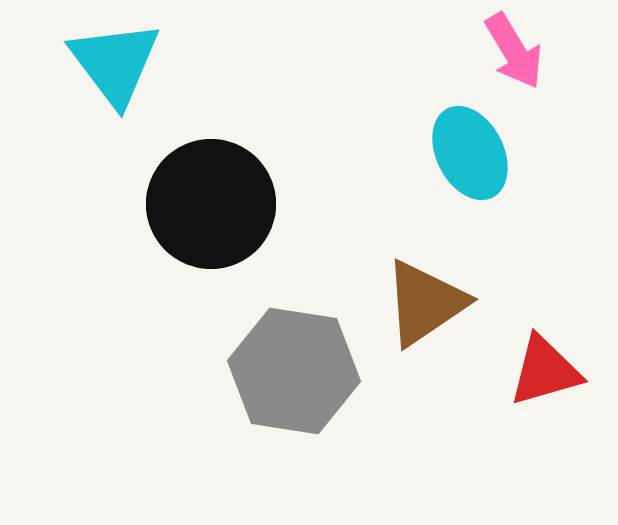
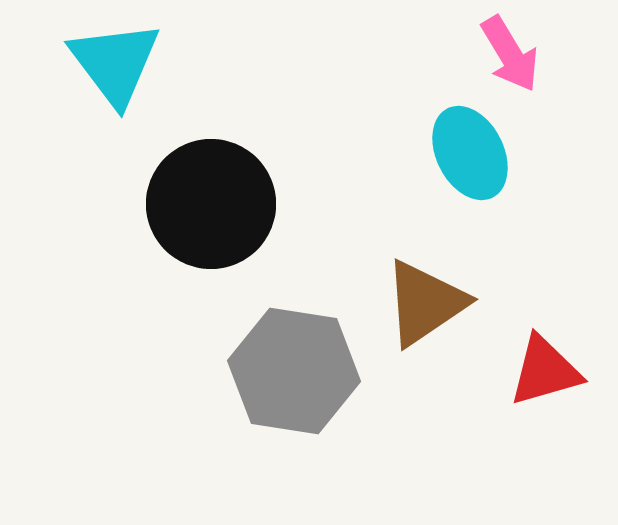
pink arrow: moved 4 px left, 3 px down
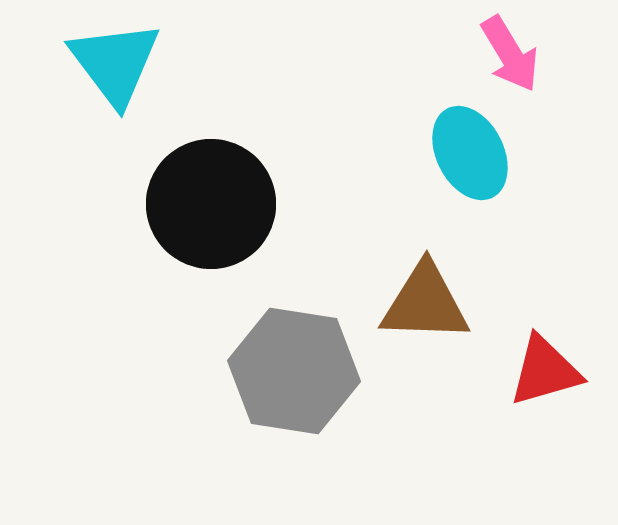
brown triangle: rotated 36 degrees clockwise
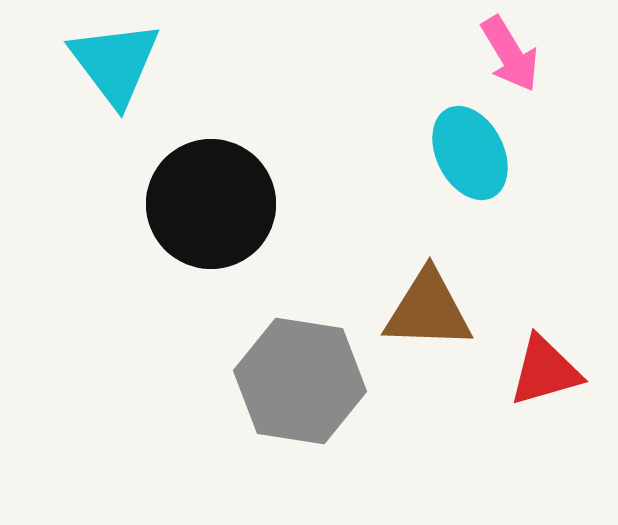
brown triangle: moved 3 px right, 7 px down
gray hexagon: moved 6 px right, 10 px down
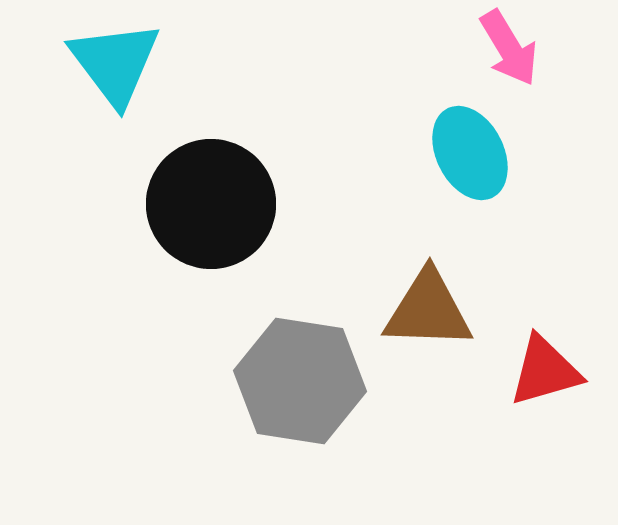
pink arrow: moved 1 px left, 6 px up
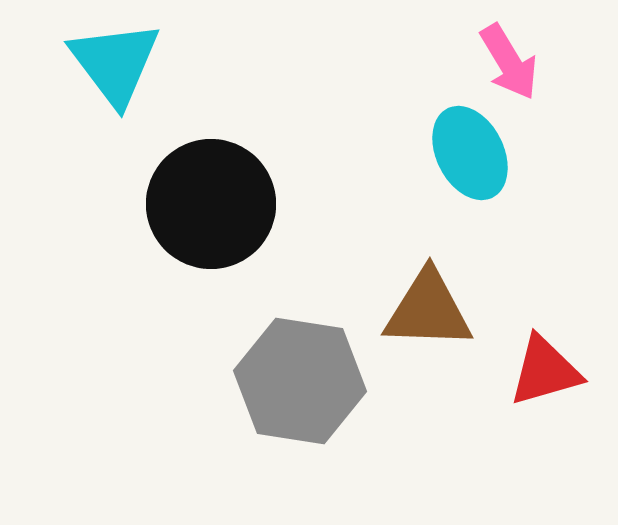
pink arrow: moved 14 px down
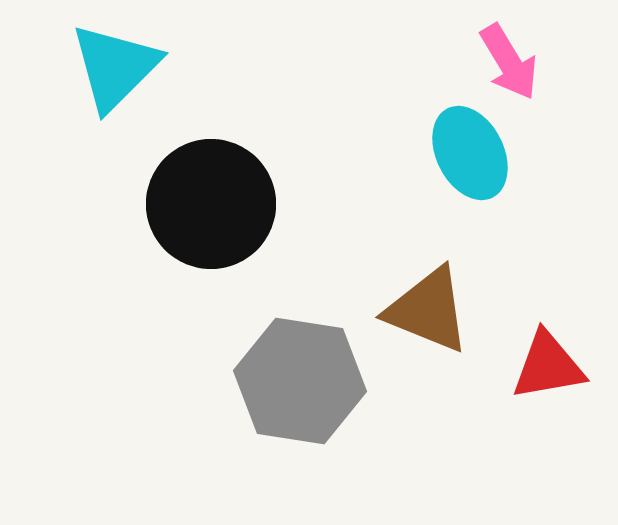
cyan triangle: moved 4 px down; rotated 22 degrees clockwise
brown triangle: rotated 20 degrees clockwise
red triangle: moved 3 px right, 5 px up; rotated 6 degrees clockwise
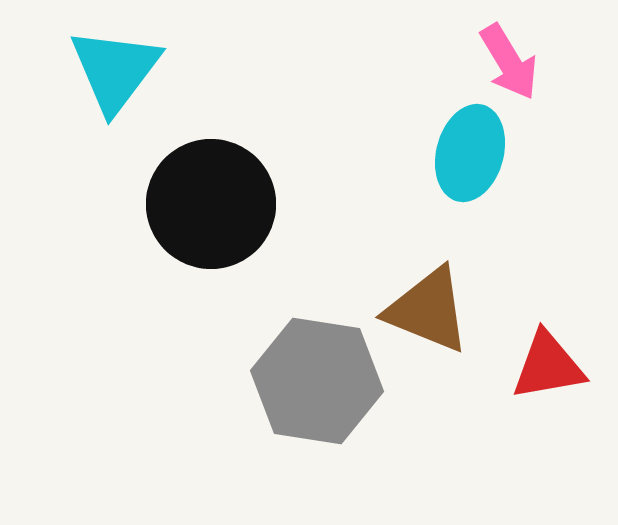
cyan triangle: moved 3 px down; rotated 8 degrees counterclockwise
cyan ellipse: rotated 42 degrees clockwise
gray hexagon: moved 17 px right
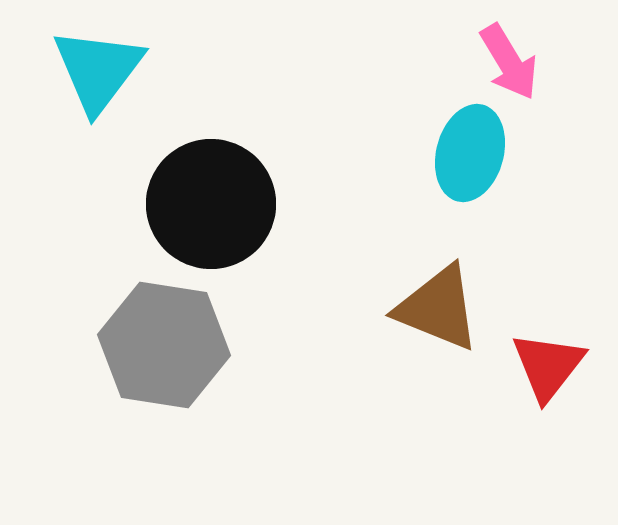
cyan triangle: moved 17 px left
brown triangle: moved 10 px right, 2 px up
red triangle: rotated 42 degrees counterclockwise
gray hexagon: moved 153 px left, 36 px up
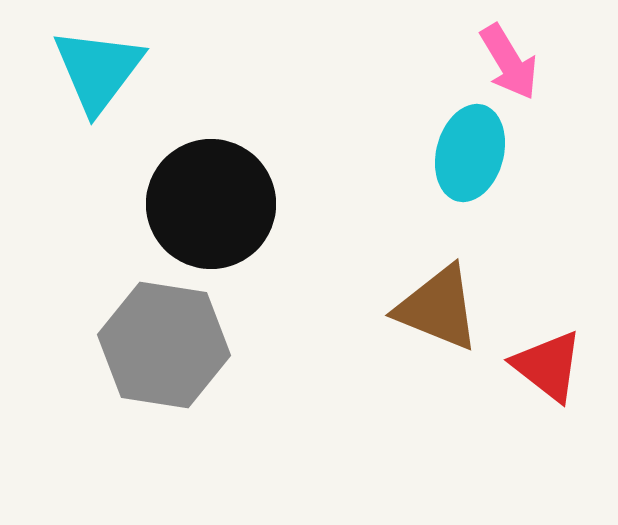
red triangle: rotated 30 degrees counterclockwise
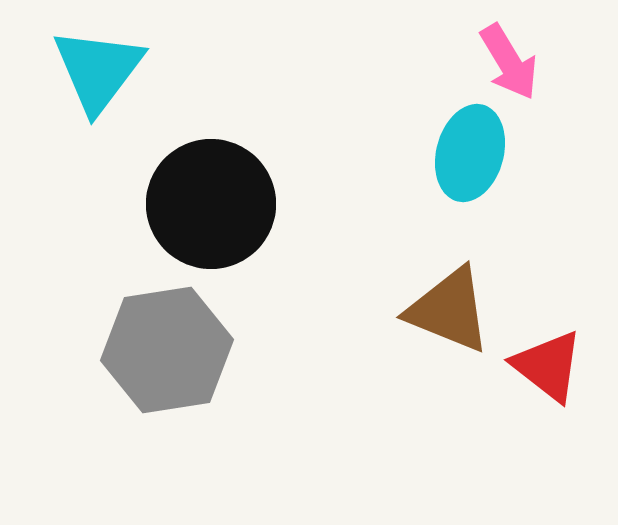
brown triangle: moved 11 px right, 2 px down
gray hexagon: moved 3 px right, 5 px down; rotated 18 degrees counterclockwise
